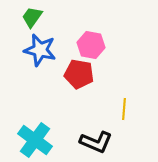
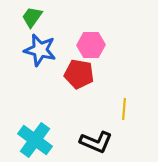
pink hexagon: rotated 12 degrees counterclockwise
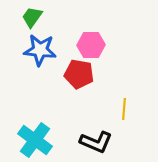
blue star: rotated 8 degrees counterclockwise
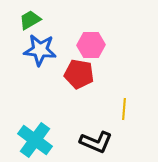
green trapezoid: moved 2 px left, 3 px down; rotated 25 degrees clockwise
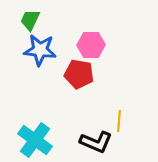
green trapezoid: rotated 35 degrees counterclockwise
yellow line: moved 5 px left, 12 px down
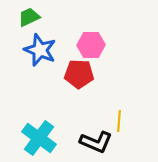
green trapezoid: moved 1 px left, 3 px up; rotated 40 degrees clockwise
blue star: rotated 16 degrees clockwise
red pentagon: rotated 8 degrees counterclockwise
cyan cross: moved 4 px right, 2 px up
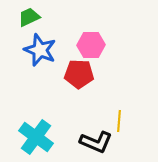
cyan cross: moved 3 px left, 1 px up
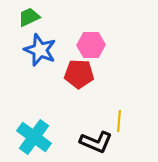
cyan cross: moved 2 px left
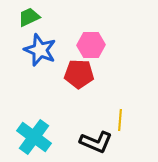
yellow line: moved 1 px right, 1 px up
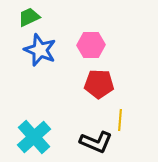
red pentagon: moved 20 px right, 10 px down
cyan cross: rotated 12 degrees clockwise
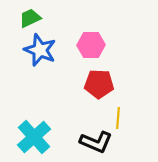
green trapezoid: moved 1 px right, 1 px down
yellow line: moved 2 px left, 2 px up
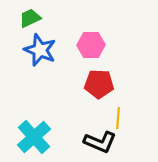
black L-shape: moved 4 px right
